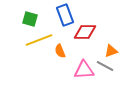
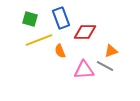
blue rectangle: moved 4 px left, 3 px down
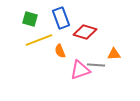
red diamond: rotated 15 degrees clockwise
orange triangle: moved 3 px right, 3 px down; rotated 16 degrees clockwise
gray line: moved 9 px left, 1 px up; rotated 24 degrees counterclockwise
pink triangle: moved 4 px left; rotated 15 degrees counterclockwise
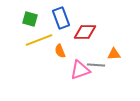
red diamond: rotated 15 degrees counterclockwise
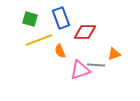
orange triangle: rotated 16 degrees counterclockwise
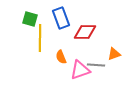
yellow line: moved 1 px right, 2 px up; rotated 68 degrees counterclockwise
orange semicircle: moved 1 px right, 6 px down
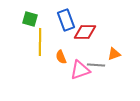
blue rectangle: moved 5 px right, 2 px down
yellow line: moved 4 px down
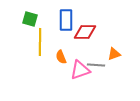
blue rectangle: rotated 20 degrees clockwise
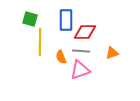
orange triangle: moved 2 px left, 1 px up
gray line: moved 15 px left, 14 px up
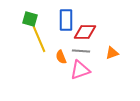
yellow line: moved 1 px left, 3 px up; rotated 24 degrees counterclockwise
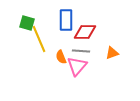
green square: moved 3 px left, 4 px down
pink triangle: moved 3 px left, 4 px up; rotated 30 degrees counterclockwise
